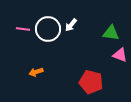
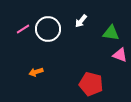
white arrow: moved 10 px right, 4 px up
pink line: rotated 40 degrees counterclockwise
red pentagon: moved 2 px down
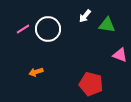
white arrow: moved 4 px right, 5 px up
green triangle: moved 4 px left, 8 px up
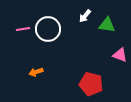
pink line: rotated 24 degrees clockwise
